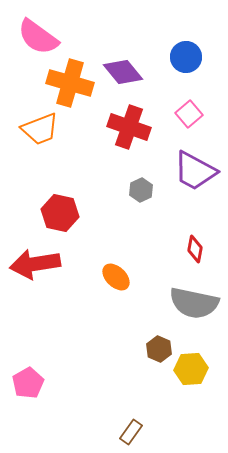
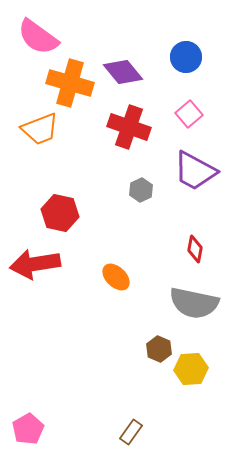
pink pentagon: moved 46 px down
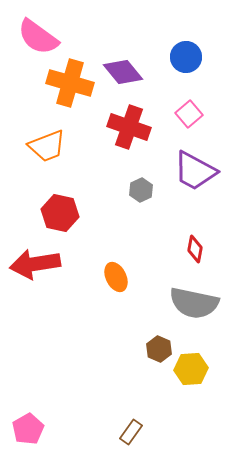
orange trapezoid: moved 7 px right, 17 px down
orange ellipse: rotated 20 degrees clockwise
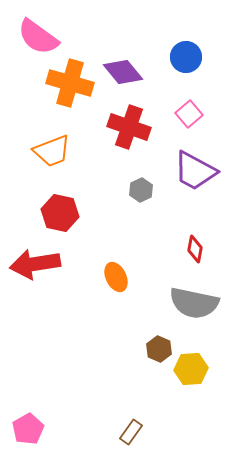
orange trapezoid: moved 5 px right, 5 px down
